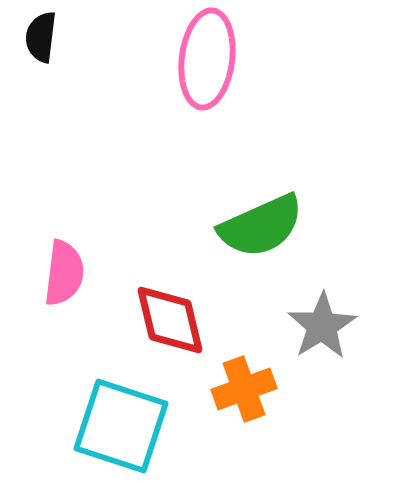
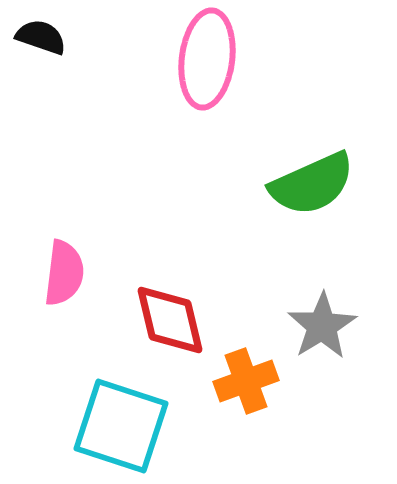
black semicircle: rotated 102 degrees clockwise
green semicircle: moved 51 px right, 42 px up
orange cross: moved 2 px right, 8 px up
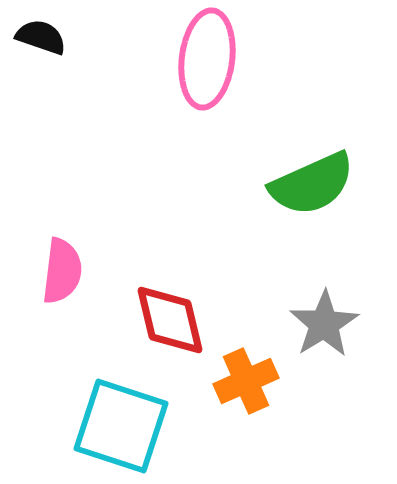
pink semicircle: moved 2 px left, 2 px up
gray star: moved 2 px right, 2 px up
orange cross: rotated 4 degrees counterclockwise
